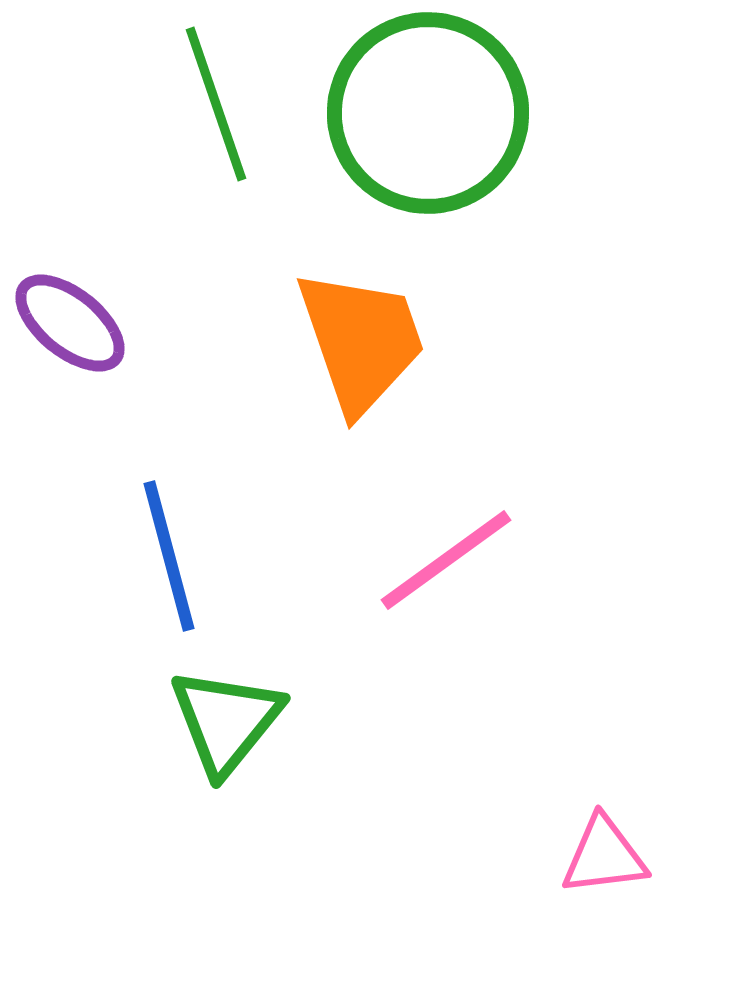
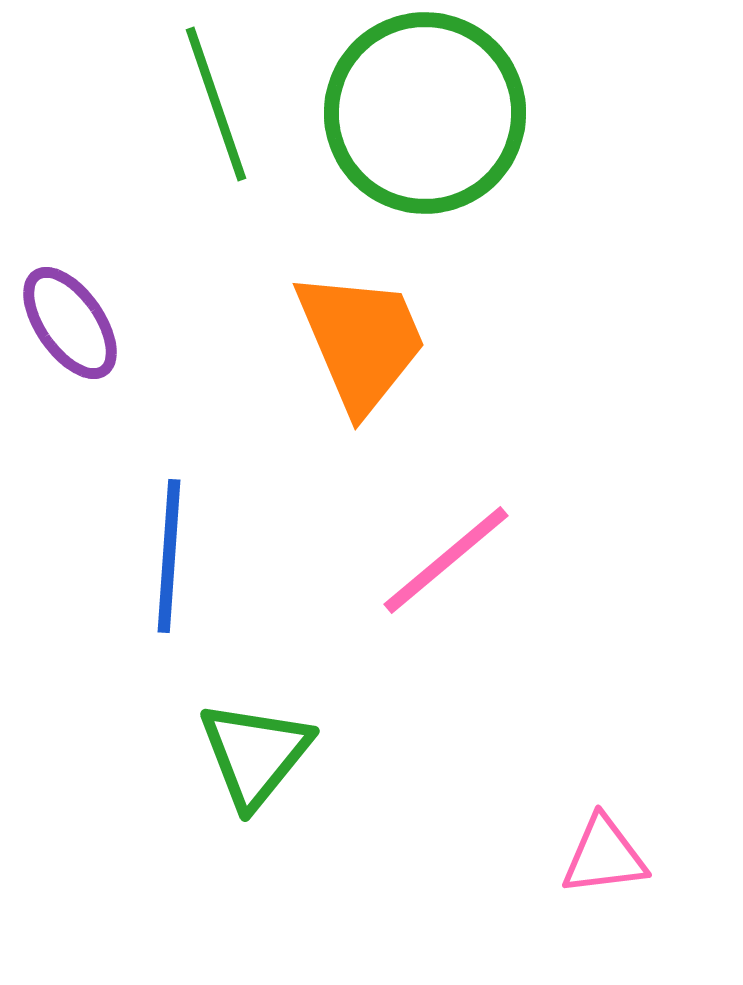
green circle: moved 3 px left
purple ellipse: rotated 16 degrees clockwise
orange trapezoid: rotated 4 degrees counterclockwise
blue line: rotated 19 degrees clockwise
pink line: rotated 4 degrees counterclockwise
green triangle: moved 29 px right, 33 px down
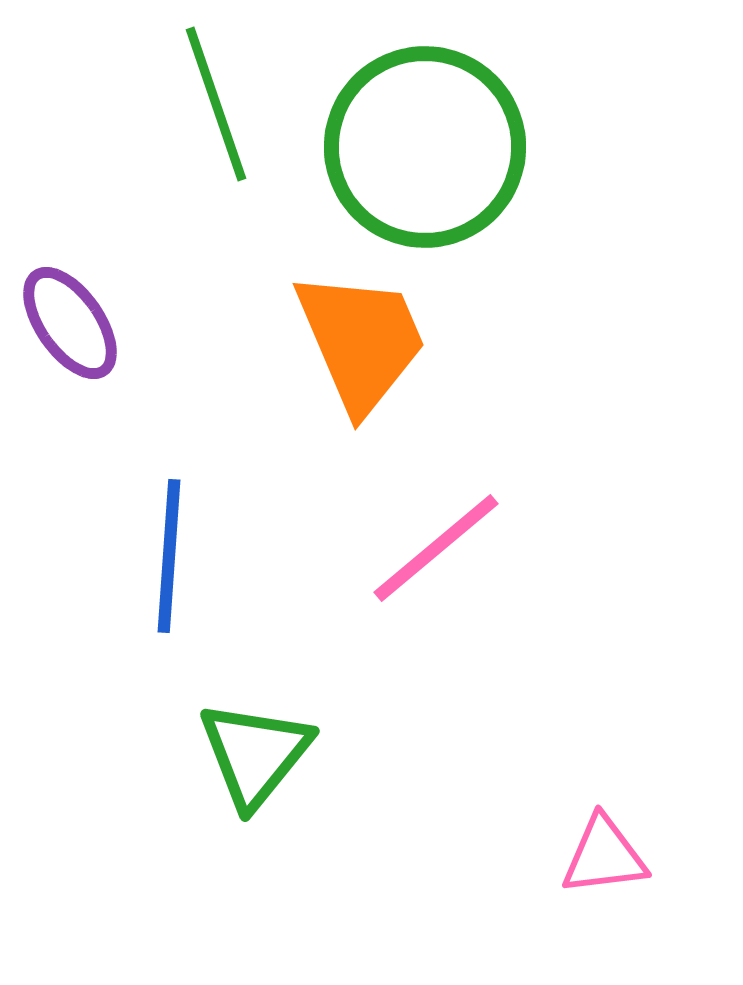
green circle: moved 34 px down
pink line: moved 10 px left, 12 px up
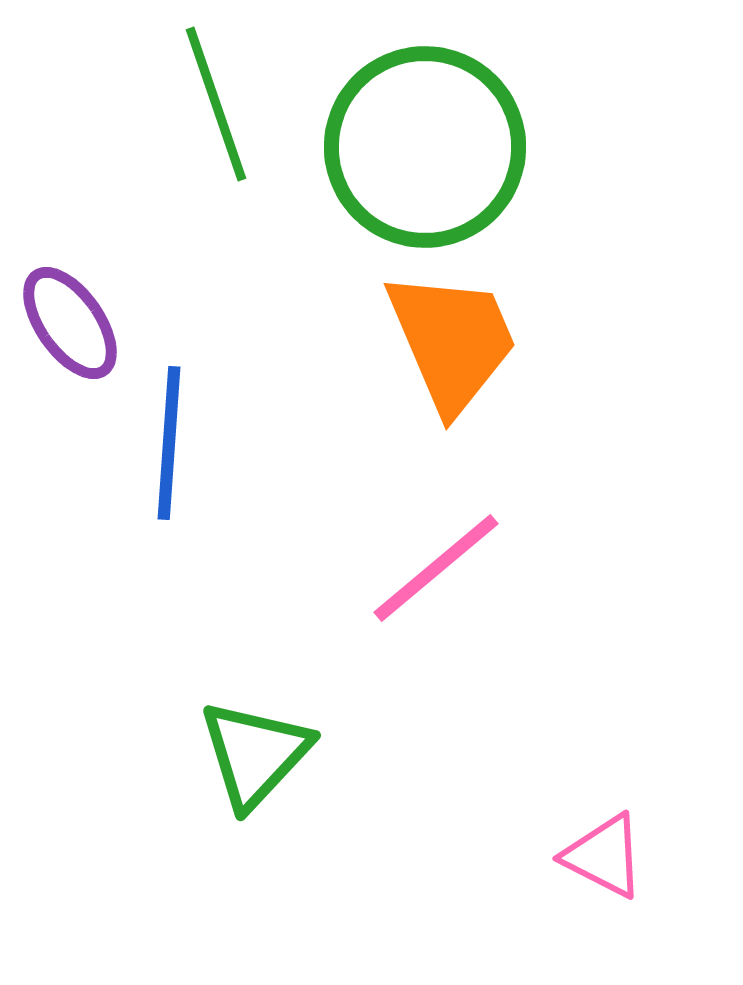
orange trapezoid: moved 91 px right
pink line: moved 20 px down
blue line: moved 113 px up
green triangle: rotated 4 degrees clockwise
pink triangle: rotated 34 degrees clockwise
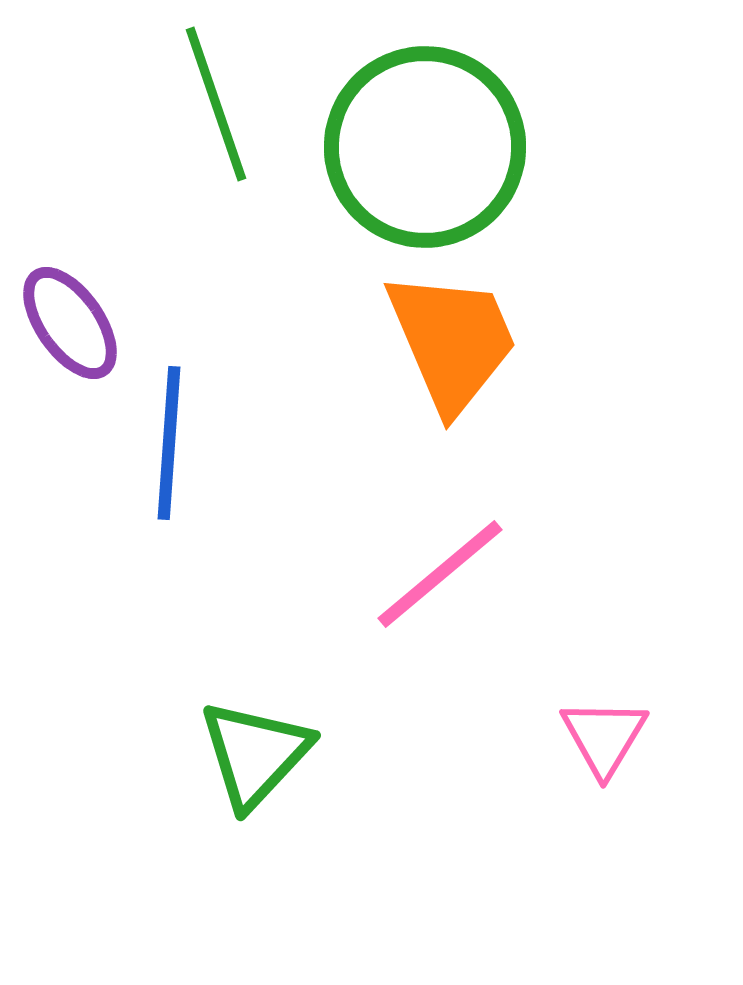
pink line: moved 4 px right, 6 px down
pink triangle: moved 119 px up; rotated 34 degrees clockwise
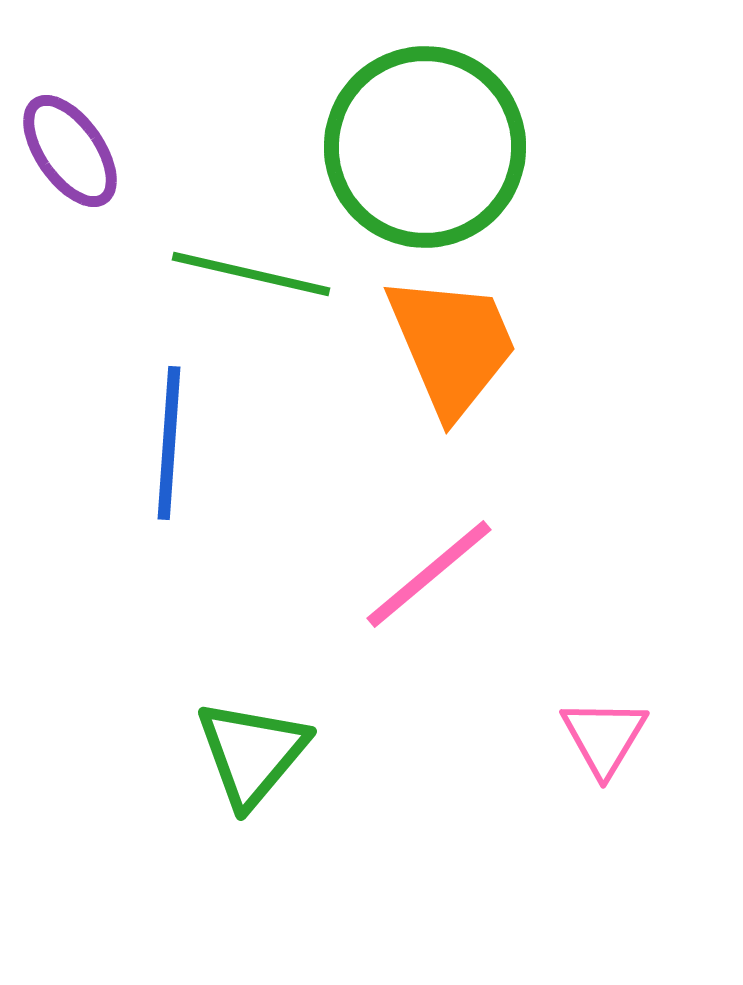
green line: moved 35 px right, 170 px down; rotated 58 degrees counterclockwise
purple ellipse: moved 172 px up
orange trapezoid: moved 4 px down
pink line: moved 11 px left
green triangle: moved 3 px left, 1 px up; rotated 3 degrees counterclockwise
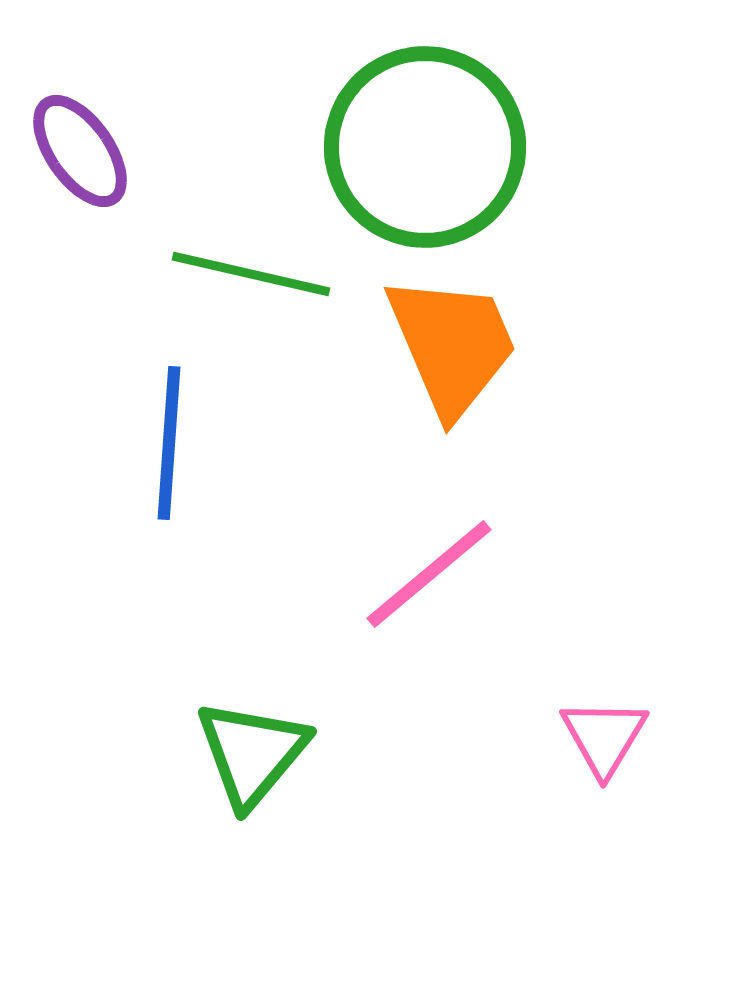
purple ellipse: moved 10 px right
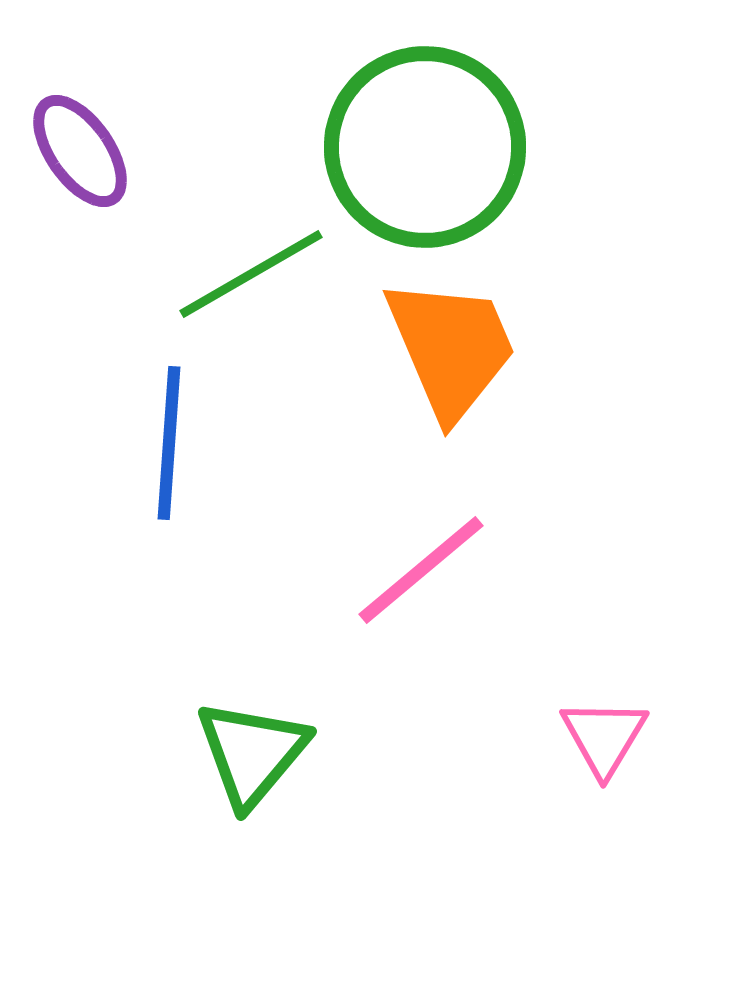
green line: rotated 43 degrees counterclockwise
orange trapezoid: moved 1 px left, 3 px down
pink line: moved 8 px left, 4 px up
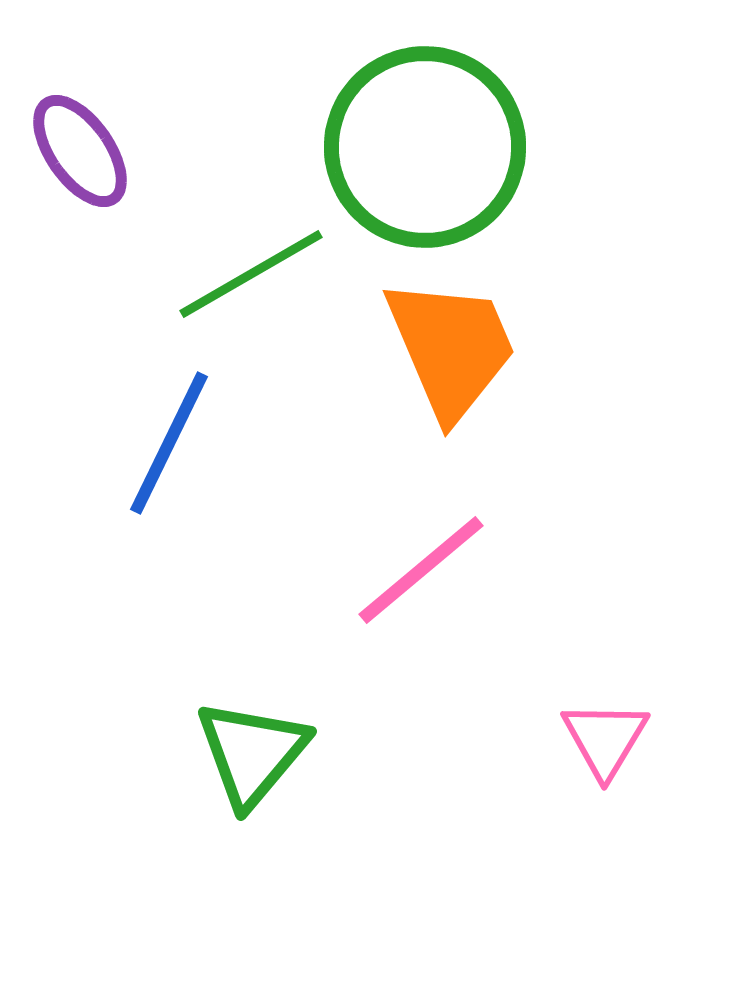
blue line: rotated 22 degrees clockwise
pink triangle: moved 1 px right, 2 px down
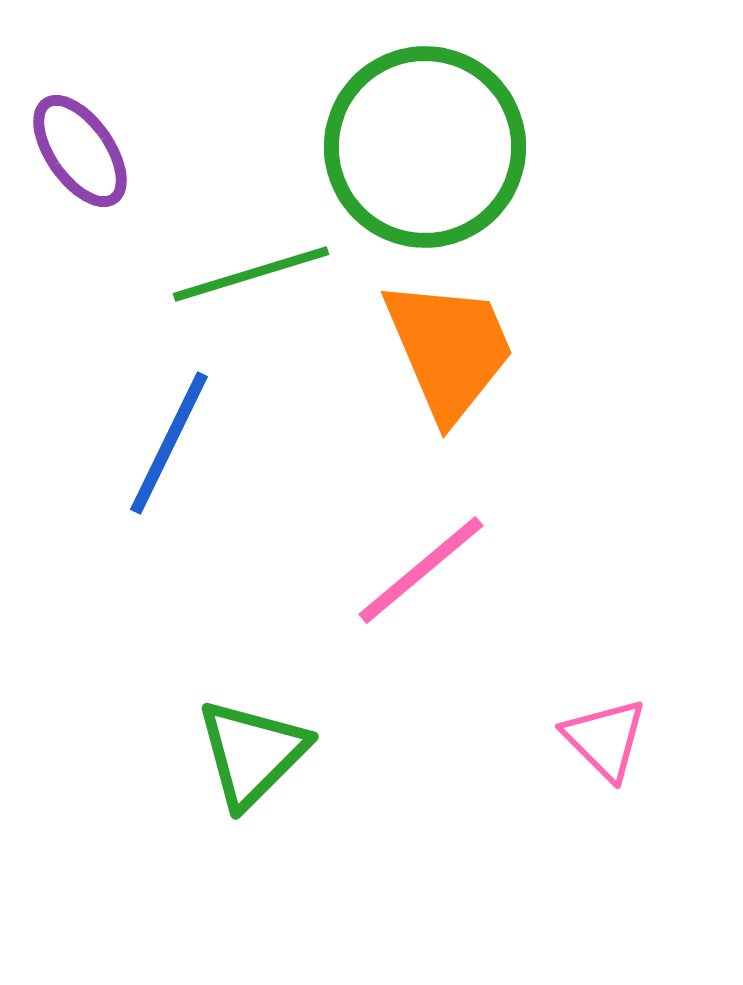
green line: rotated 13 degrees clockwise
orange trapezoid: moved 2 px left, 1 px down
pink triangle: rotated 16 degrees counterclockwise
green triangle: rotated 5 degrees clockwise
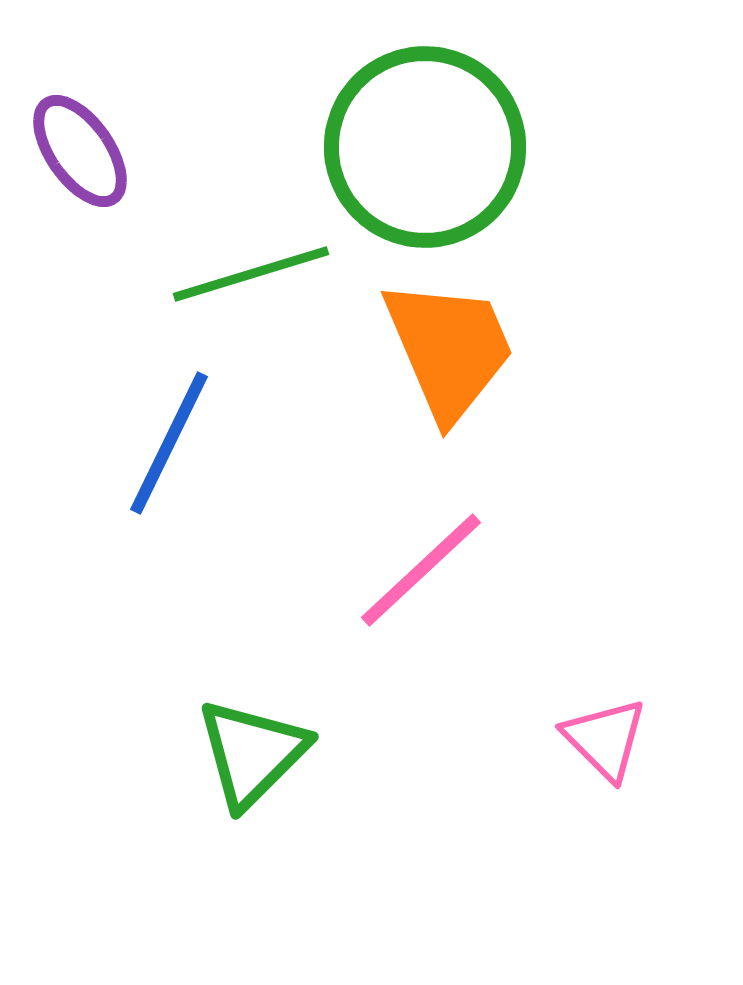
pink line: rotated 3 degrees counterclockwise
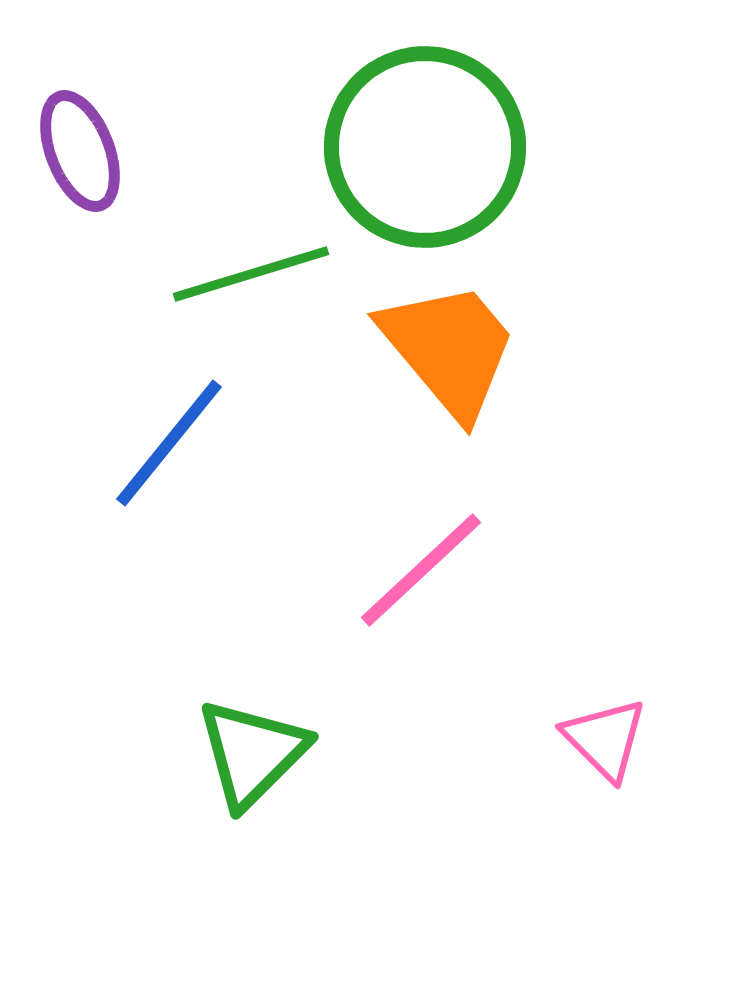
purple ellipse: rotated 14 degrees clockwise
orange trapezoid: rotated 17 degrees counterclockwise
blue line: rotated 13 degrees clockwise
